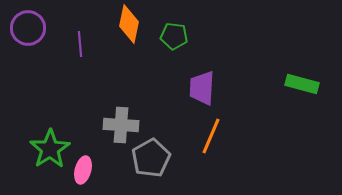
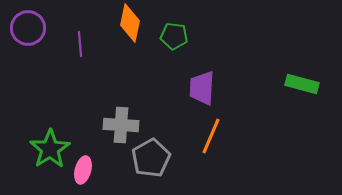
orange diamond: moved 1 px right, 1 px up
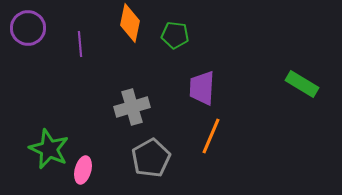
green pentagon: moved 1 px right, 1 px up
green rectangle: rotated 16 degrees clockwise
gray cross: moved 11 px right, 18 px up; rotated 20 degrees counterclockwise
green star: moved 1 px left; rotated 15 degrees counterclockwise
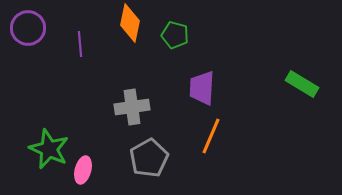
green pentagon: rotated 8 degrees clockwise
gray cross: rotated 8 degrees clockwise
gray pentagon: moved 2 px left
